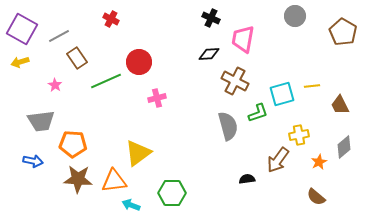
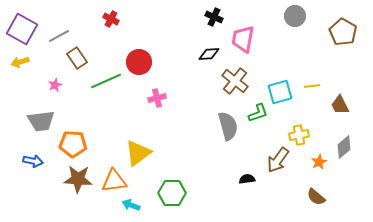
black cross: moved 3 px right, 1 px up
brown cross: rotated 12 degrees clockwise
pink star: rotated 16 degrees clockwise
cyan square: moved 2 px left, 2 px up
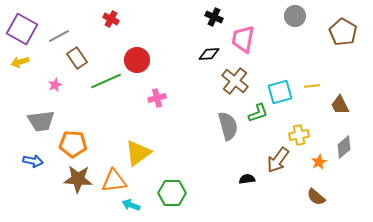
red circle: moved 2 px left, 2 px up
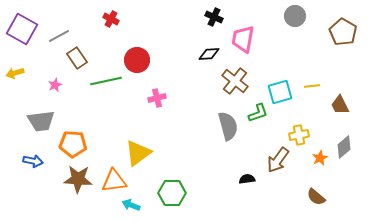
yellow arrow: moved 5 px left, 11 px down
green line: rotated 12 degrees clockwise
orange star: moved 1 px right, 4 px up
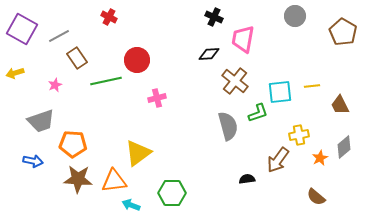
red cross: moved 2 px left, 2 px up
cyan square: rotated 10 degrees clockwise
gray trapezoid: rotated 12 degrees counterclockwise
